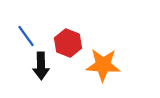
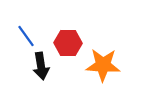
red hexagon: rotated 20 degrees counterclockwise
black arrow: rotated 8 degrees counterclockwise
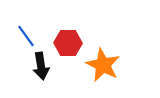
orange star: rotated 24 degrees clockwise
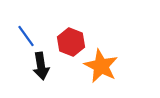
red hexagon: moved 3 px right, 1 px up; rotated 20 degrees clockwise
orange star: moved 2 px left, 1 px down
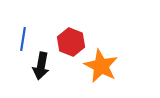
blue line: moved 3 px left, 3 px down; rotated 45 degrees clockwise
black arrow: rotated 20 degrees clockwise
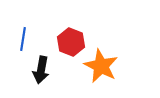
black arrow: moved 4 px down
